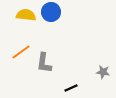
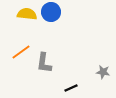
yellow semicircle: moved 1 px right, 1 px up
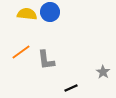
blue circle: moved 1 px left
gray L-shape: moved 2 px right, 3 px up; rotated 15 degrees counterclockwise
gray star: rotated 24 degrees clockwise
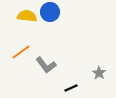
yellow semicircle: moved 2 px down
gray L-shape: moved 5 px down; rotated 30 degrees counterclockwise
gray star: moved 4 px left, 1 px down
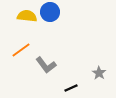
orange line: moved 2 px up
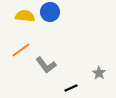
yellow semicircle: moved 2 px left
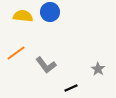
yellow semicircle: moved 2 px left
orange line: moved 5 px left, 3 px down
gray star: moved 1 px left, 4 px up
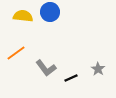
gray L-shape: moved 3 px down
black line: moved 10 px up
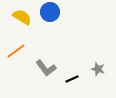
yellow semicircle: moved 1 px left, 1 px down; rotated 24 degrees clockwise
orange line: moved 2 px up
gray star: rotated 16 degrees counterclockwise
black line: moved 1 px right, 1 px down
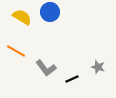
orange line: rotated 66 degrees clockwise
gray star: moved 2 px up
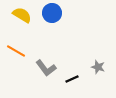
blue circle: moved 2 px right, 1 px down
yellow semicircle: moved 2 px up
